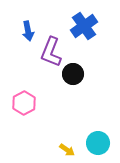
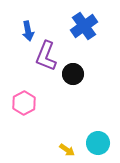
purple L-shape: moved 5 px left, 4 px down
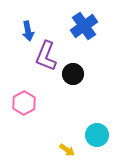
cyan circle: moved 1 px left, 8 px up
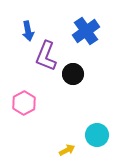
blue cross: moved 2 px right, 5 px down
yellow arrow: rotated 63 degrees counterclockwise
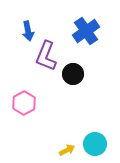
cyan circle: moved 2 px left, 9 px down
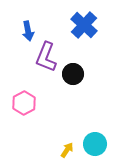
blue cross: moved 2 px left, 6 px up; rotated 12 degrees counterclockwise
purple L-shape: moved 1 px down
yellow arrow: rotated 28 degrees counterclockwise
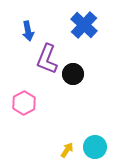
purple L-shape: moved 1 px right, 2 px down
cyan circle: moved 3 px down
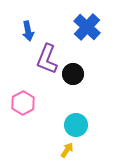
blue cross: moved 3 px right, 2 px down
pink hexagon: moved 1 px left
cyan circle: moved 19 px left, 22 px up
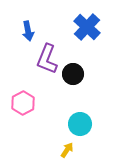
cyan circle: moved 4 px right, 1 px up
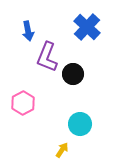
purple L-shape: moved 2 px up
yellow arrow: moved 5 px left
